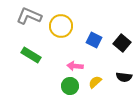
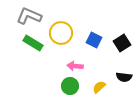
yellow circle: moved 7 px down
black square: rotated 18 degrees clockwise
green rectangle: moved 2 px right, 12 px up
yellow semicircle: moved 4 px right, 5 px down
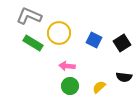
yellow circle: moved 2 px left
pink arrow: moved 8 px left
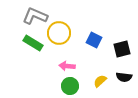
gray L-shape: moved 6 px right
black square: moved 6 px down; rotated 18 degrees clockwise
yellow semicircle: moved 1 px right, 6 px up
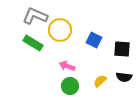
yellow circle: moved 1 px right, 3 px up
black square: rotated 18 degrees clockwise
pink arrow: rotated 14 degrees clockwise
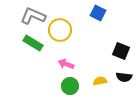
gray L-shape: moved 2 px left
blue square: moved 4 px right, 27 px up
black square: moved 1 px left, 2 px down; rotated 18 degrees clockwise
pink arrow: moved 1 px left, 2 px up
yellow semicircle: rotated 32 degrees clockwise
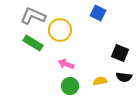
black square: moved 1 px left, 2 px down
